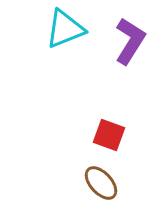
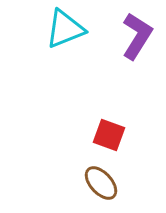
purple L-shape: moved 7 px right, 5 px up
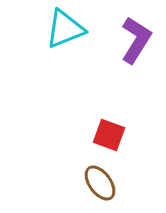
purple L-shape: moved 1 px left, 4 px down
brown ellipse: moved 1 px left; rotated 6 degrees clockwise
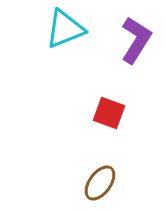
red square: moved 22 px up
brown ellipse: rotated 72 degrees clockwise
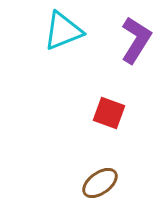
cyan triangle: moved 2 px left, 2 px down
brown ellipse: rotated 18 degrees clockwise
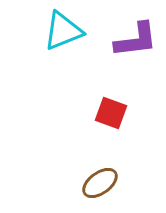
purple L-shape: rotated 51 degrees clockwise
red square: moved 2 px right
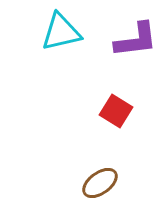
cyan triangle: moved 2 px left, 1 px down; rotated 9 degrees clockwise
red square: moved 5 px right, 2 px up; rotated 12 degrees clockwise
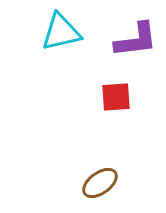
red square: moved 14 px up; rotated 36 degrees counterclockwise
